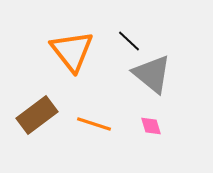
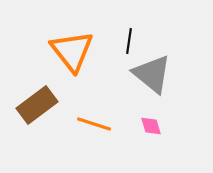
black line: rotated 55 degrees clockwise
brown rectangle: moved 10 px up
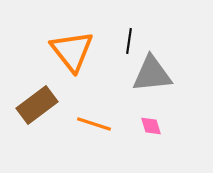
gray triangle: rotated 45 degrees counterclockwise
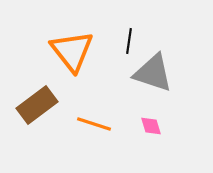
gray triangle: moved 1 px right, 1 px up; rotated 24 degrees clockwise
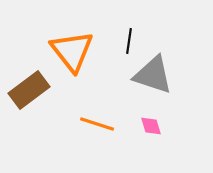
gray triangle: moved 2 px down
brown rectangle: moved 8 px left, 15 px up
orange line: moved 3 px right
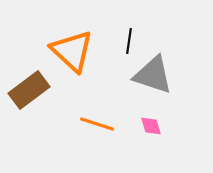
orange triangle: rotated 9 degrees counterclockwise
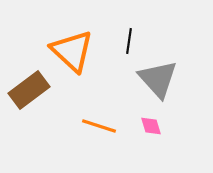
gray triangle: moved 5 px right, 4 px down; rotated 30 degrees clockwise
orange line: moved 2 px right, 2 px down
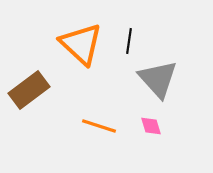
orange triangle: moved 9 px right, 7 px up
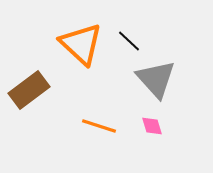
black line: rotated 55 degrees counterclockwise
gray triangle: moved 2 px left
pink diamond: moved 1 px right
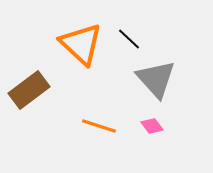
black line: moved 2 px up
pink diamond: rotated 20 degrees counterclockwise
